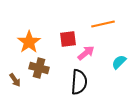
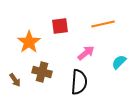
red square: moved 8 px left, 13 px up
brown cross: moved 3 px right, 4 px down
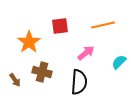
orange line: moved 1 px down
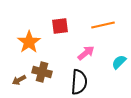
brown arrow: moved 4 px right; rotated 96 degrees clockwise
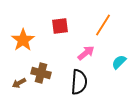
orange line: rotated 45 degrees counterclockwise
orange star: moved 6 px left, 2 px up
brown cross: moved 1 px left, 1 px down
brown arrow: moved 3 px down
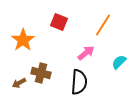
red square: moved 1 px left, 4 px up; rotated 30 degrees clockwise
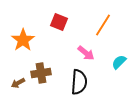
pink arrow: rotated 78 degrees clockwise
brown cross: rotated 24 degrees counterclockwise
brown arrow: moved 1 px left
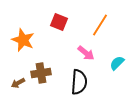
orange line: moved 3 px left
orange star: rotated 15 degrees counterclockwise
cyan semicircle: moved 2 px left, 1 px down
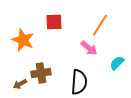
red square: moved 5 px left; rotated 24 degrees counterclockwise
pink arrow: moved 3 px right, 5 px up
brown arrow: moved 2 px right, 1 px down
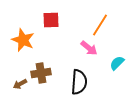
red square: moved 3 px left, 2 px up
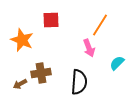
orange star: moved 1 px left
pink arrow: rotated 30 degrees clockwise
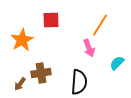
orange star: rotated 20 degrees clockwise
brown arrow: rotated 24 degrees counterclockwise
